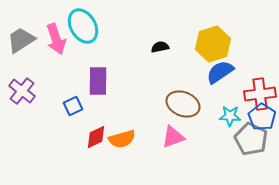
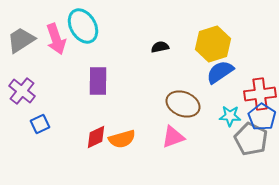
blue square: moved 33 px left, 18 px down
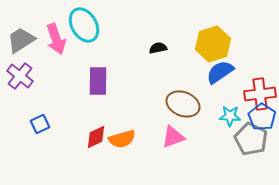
cyan ellipse: moved 1 px right, 1 px up
black semicircle: moved 2 px left, 1 px down
purple cross: moved 2 px left, 15 px up
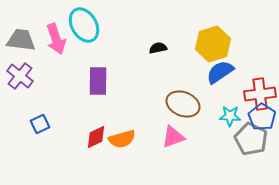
gray trapezoid: rotated 40 degrees clockwise
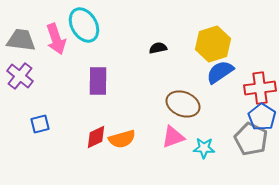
red cross: moved 6 px up
cyan star: moved 26 px left, 32 px down
blue square: rotated 12 degrees clockwise
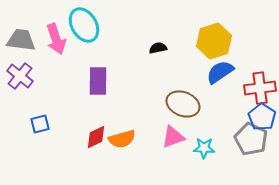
yellow hexagon: moved 1 px right, 3 px up
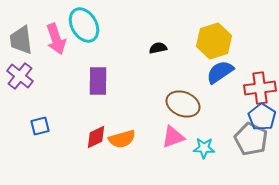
gray trapezoid: rotated 104 degrees counterclockwise
blue square: moved 2 px down
